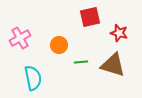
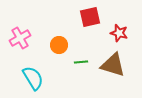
cyan semicircle: rotated 20 degrees counterclockwise
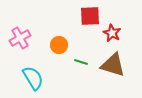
red square: moved 1 px up; rotated 10 degrees clockwise
red star: moved 7 px left; rotated 12 degrees clockwise
green line: rotated 24 degrees clockwise
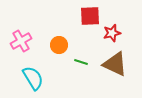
red star: rotated 30 degrees clockwise
pink cross: moved 1 px right, 3 px down
brown triangle: moved 2 px right, 1 px up; rotated 8 degrees clockwise
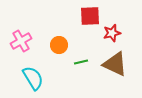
green line: rotated 32 degrees counterclockwise
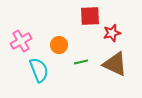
cyan semicircle: moved 6 px right, 8 px up; rotated 10 degrees clockwise
